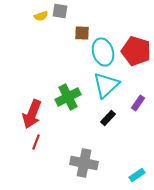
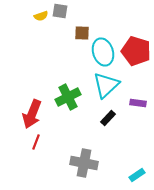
purple rectangle: rotated 63 degrees clockwise
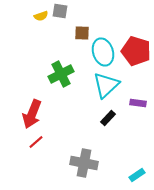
green cross: moved 7 px left, 23 px up
red line: rotated 28 degrees clockwise
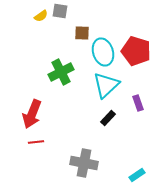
yellow semicircle: rotated 16 degrees counterclockwise
green cross: moved 2 px up
purple rectangle: rotated 63 degrees clockwise
red line: rotated 35 degrees clockwise
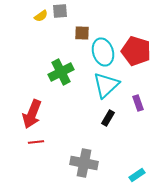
gray square: rotated 14 degrees counterclockwise
black rectangle: rotated 14 degrees counterclockwise
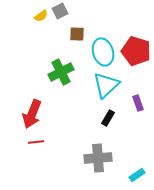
gray square: rotated 21 degrees counterclockwise
brown square: moved 5 px left, 1 px down
gray cross: moved 14 px right, 5 px up; rotated 16 degrees counterclockwise
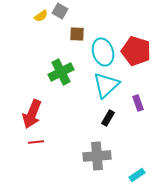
gray square: rotated 35 degrees counterclockwise
gray cross: moved 1 px left, 2 px up
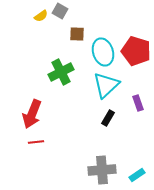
gray cross: moved 5 px right, 14 px down
